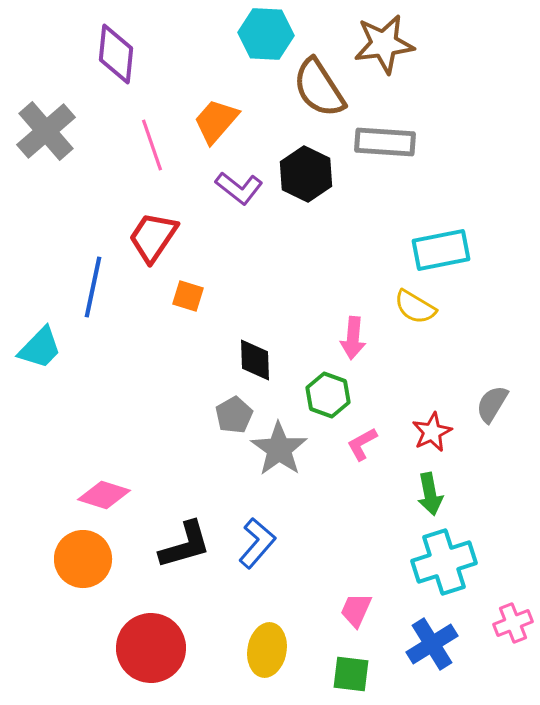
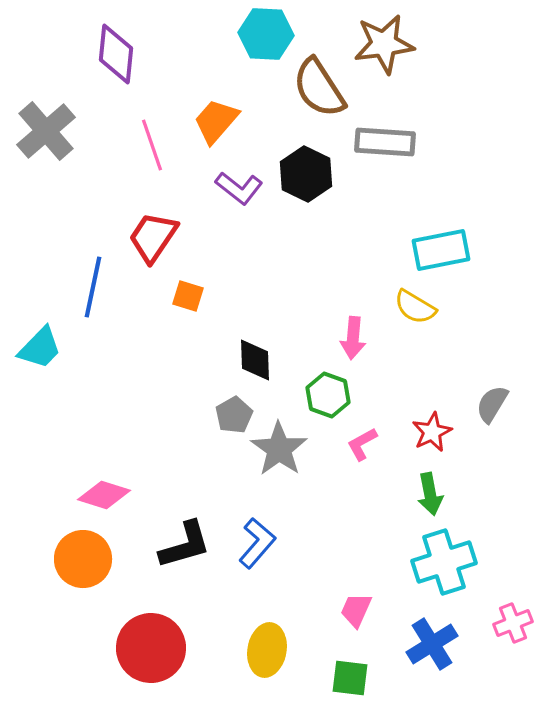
green square: moved 1 px left, 4 px down
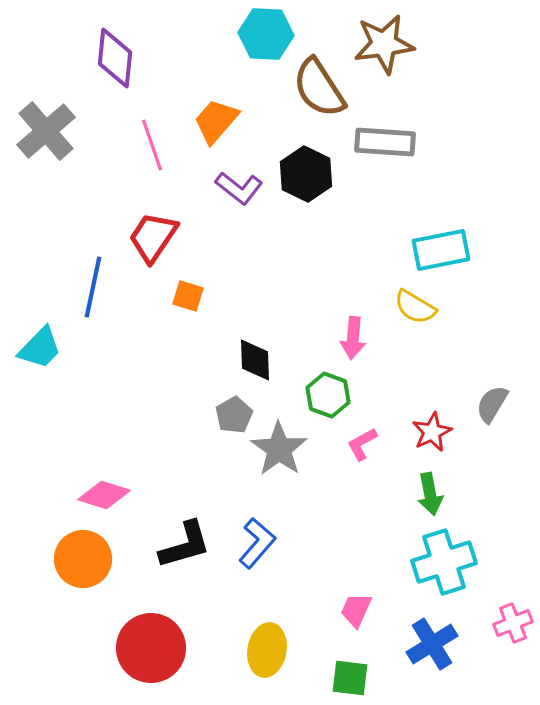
purple diamond: moved 1 px left, 4 px down
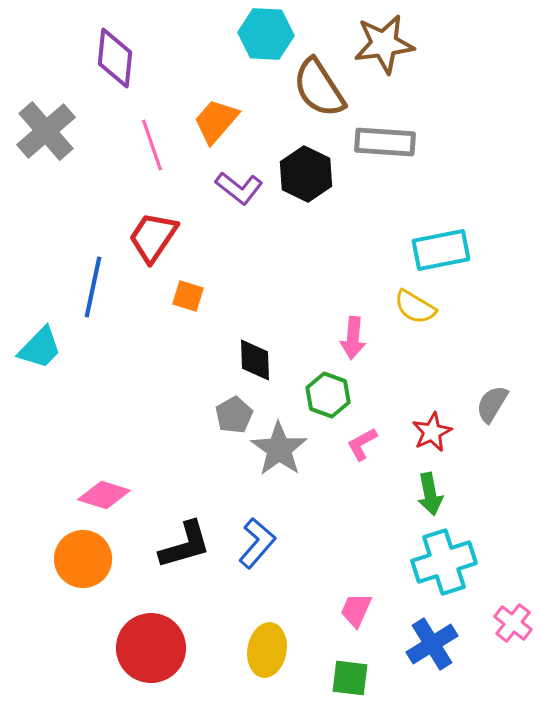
pink cross: rotated 30 degrees counterclockwise
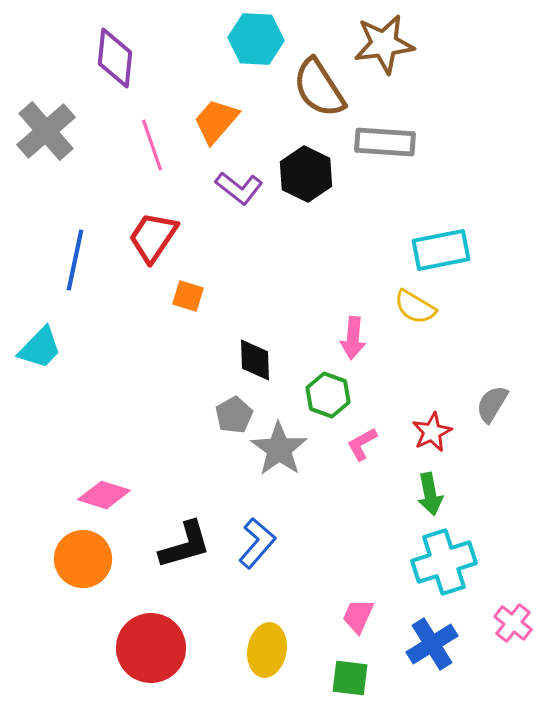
cyan hexagon: moved 10 px left, 5 px down
blue line: moved 18 px left, 27 px up
pink trapezoid: moved 2 px right, 6 px down
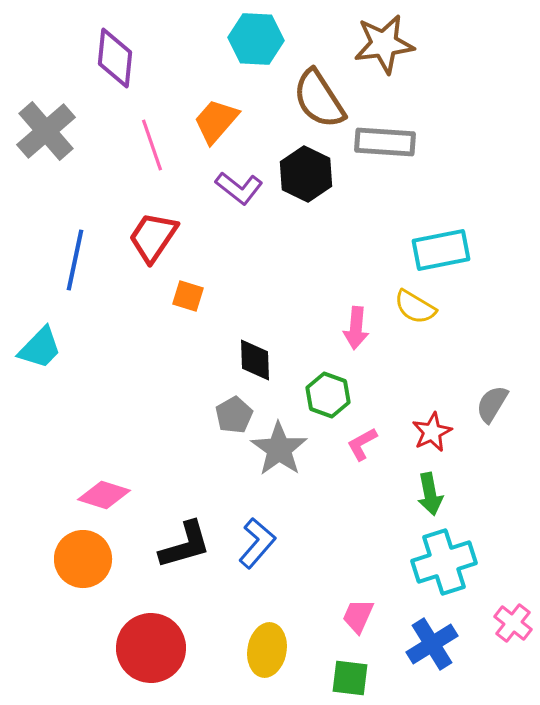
brown semicircle: moved 11 px down
pink arrow: moved 3 px right, 10 px up
